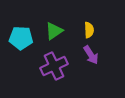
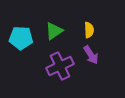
purple cross: moved 6 px right
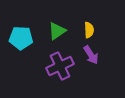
green triangle: moved 3 px right
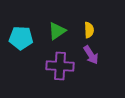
purple cross: rotated 28 degrees clockwise
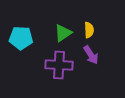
green triangle: moved 6 px right, 2 px down
purple cross: moved 1 px left, 1 px up
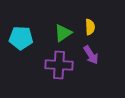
yellow semicircle: moved 1 px right, 3 px up
